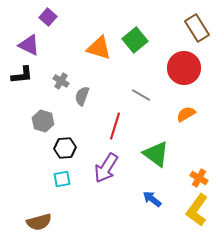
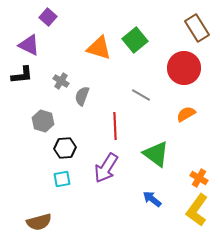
red line: rotated 20 degrees counterclockwise
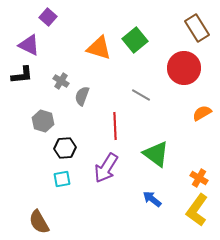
orange semicircle: moved 16 px right, 1 px up
brown semicircle: rotated 75 degrees clockwise
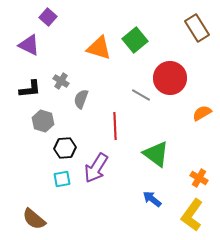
red circle: moved 14 px left, 10 px down
black L-shape: moved 8 px right, 14 px down
gray semicircle: moved 1 px left, 3 px down
purple arrow: moved 10 px left
yellow L-shape: moved 5 px left, 5 px down
brown semicircle: moved 5 px left, 3 px up; rotated 20 degrees counterclockwise
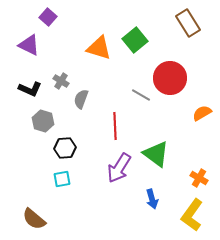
brown rectangle: moved 9 px left, 5 px up
black L-shape: rotated 30 degrees clockwise
purple arrow: moved 23 px right
blue arrow: rotated 144 degrees counterclockwise
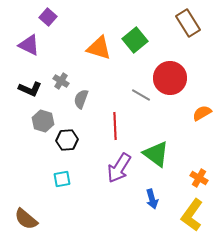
black hexagon: moved 2 px right, 8 px up
brown semicircle: moved 8 px left
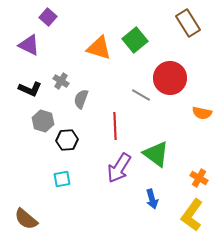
orange semicircle: rotated 138 degrees counterclockwise
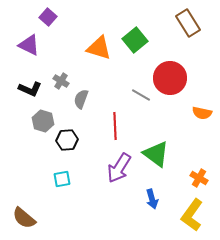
brown semicircle: moved 2 px left, 1 px up
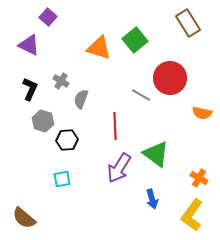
black L-shape: rotated 90 degrees counterclockwise
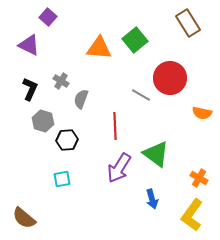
orange triangle: rotated 12 degrees counterclockwise
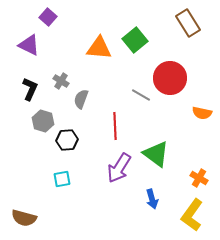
brown semicircle: rotated 25 degrees counterclockwise
